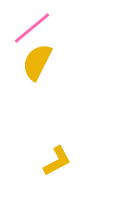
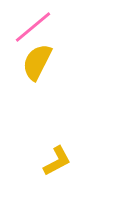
pink line: moved 1 px right, 1 px up
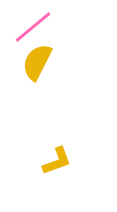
yellow L-shape: rotated 8 degrees clockwise
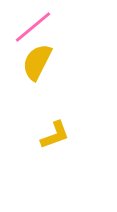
yellow L-shape: moved 2 px left, 26 px up
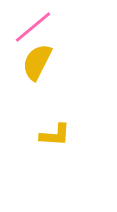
yellow L-shape: rotated 24 degrees clockwise
